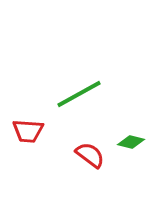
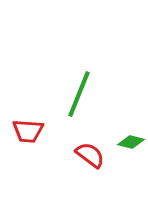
green line: rotated 39 degrees counterclockwise
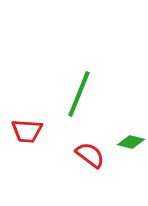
red trapezoid: moved 1 px left
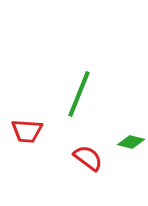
red semicircle: moved 2 px left, 3 px down
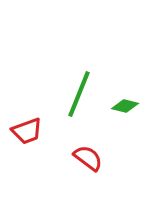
red trapezoid: rotated 24 degrees counterclockwise
green diamond: moved 6 px left, 36 px up
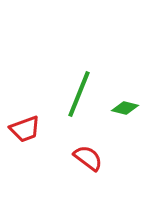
green diamond: moved 2 px down
red trapezoid: moved 2 px left, 2 px up
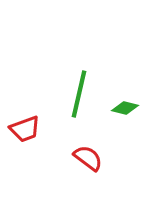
green line: rotated 9 degrees counterclockwise
